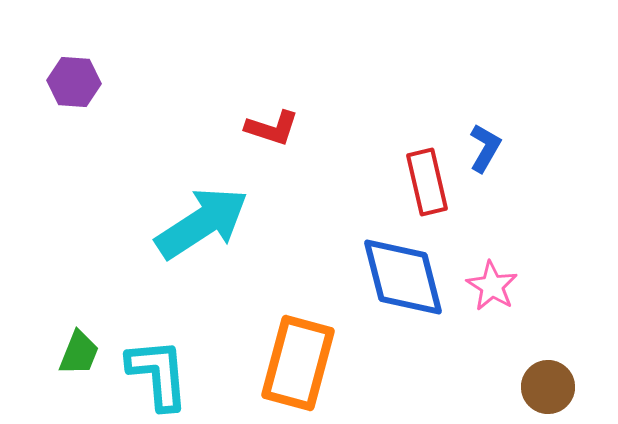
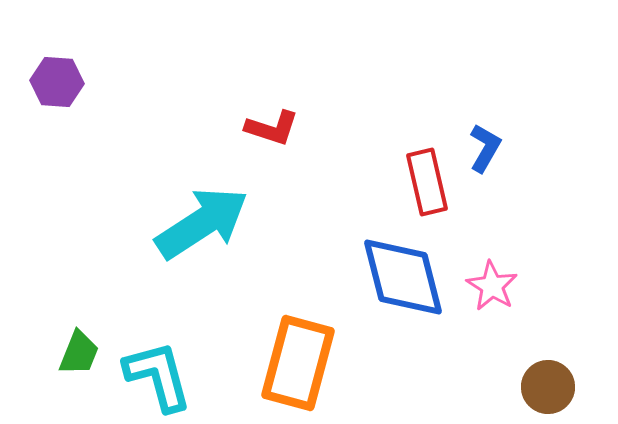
purple hexagon: moved 17 px left
cyan L-shape: moved 2 px down; rotated 10 degrees counterclockwise
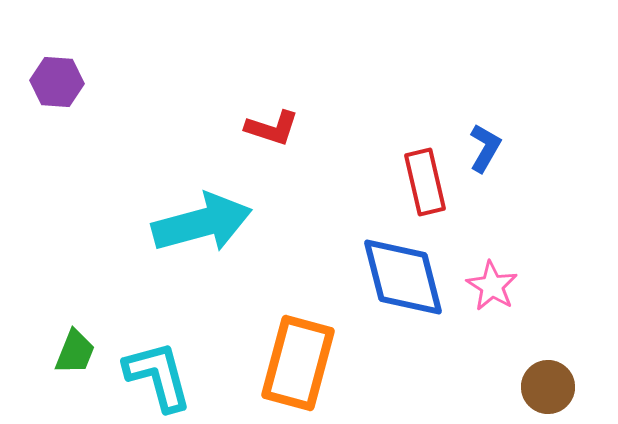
red rectangle: moved 2 px left
cyan arrow: rotated 18 degrees clockwise
green trapezoid: moved 4 px left, 1 px up
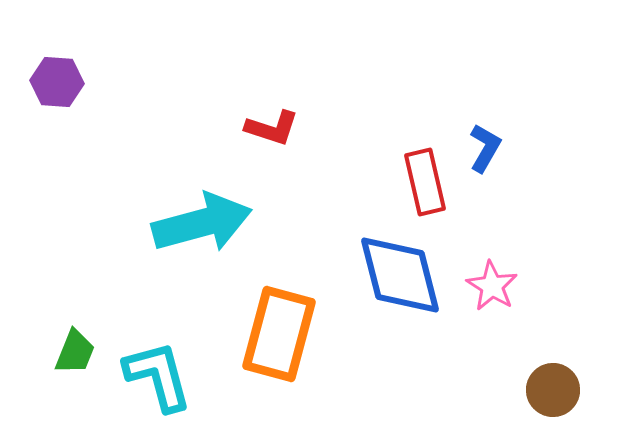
blue diamond: moved 3 px left, 2 px up
orange rectangle: moved 19 px left, 29 px up
brown circle: moved 5 px right, 3 px down
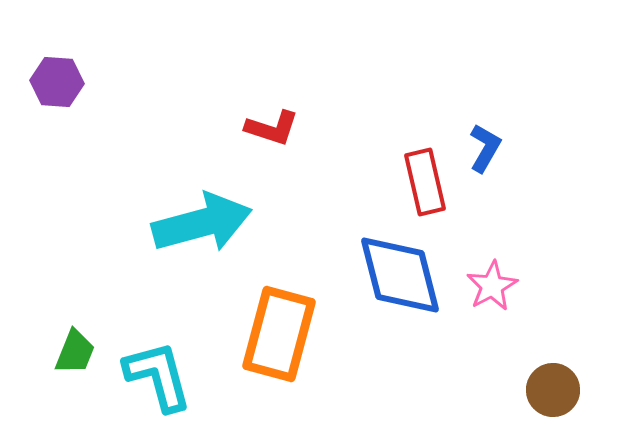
pink star: rotated 12 degrees clockwise
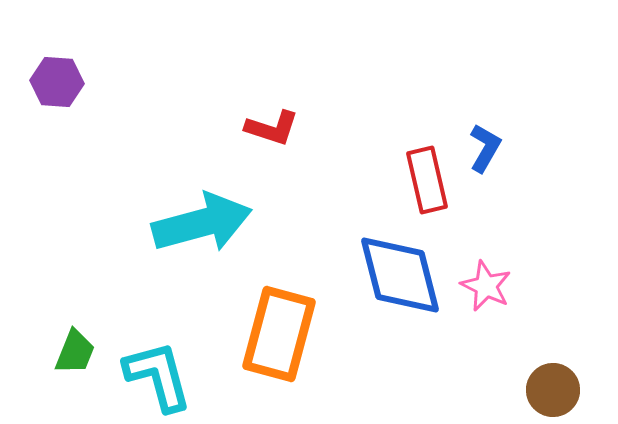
red rectangle: moved 2 px right, 2 px up
pink star: moved 6 px left; rotated 18 degrees counterclockwise
